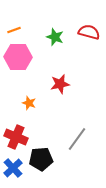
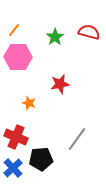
orange line: rotated 32 degrees counterclockwise
green star: rotated 18 degrees clockwise
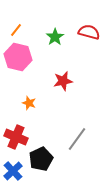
orange line: moved 2 px right
pink hexagon: rotated 12 degrees clockwise
red star: moved 3 px right, 3 px up
black pentagon: rotated 20 degrees counterclockwise
blue cross: moved 3 px down
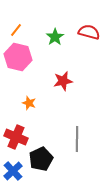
gray line: rotated 35 degrees counterclockwise
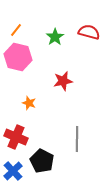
black pentagon: moved 1 px right, 2 px down; rotated 20 degrees counterclockwise
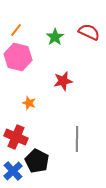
red semicircle: rotated 10 degrees clockwise
black pentagon: moved 5 px left
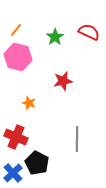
black pentagon: moved 2 px down
blue cross: moved 2 px down
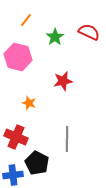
orange line: moved 10 px right, 10 px up
gray line: moved 10 px left
blue cross: moved 2 px down; rotated 36 degrees clockwise
